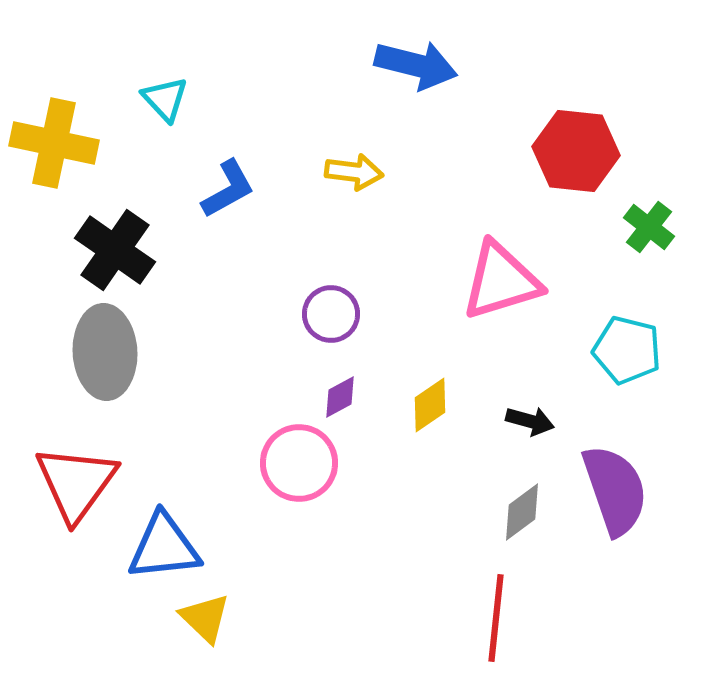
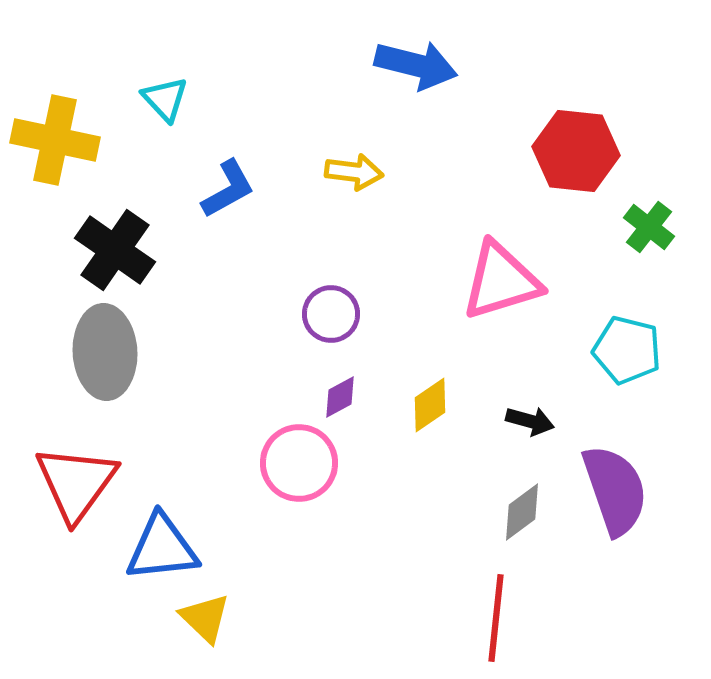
yellow cross: moved 1 px right, 3 px up
blue triangle: moved 2 px left, 1 px down
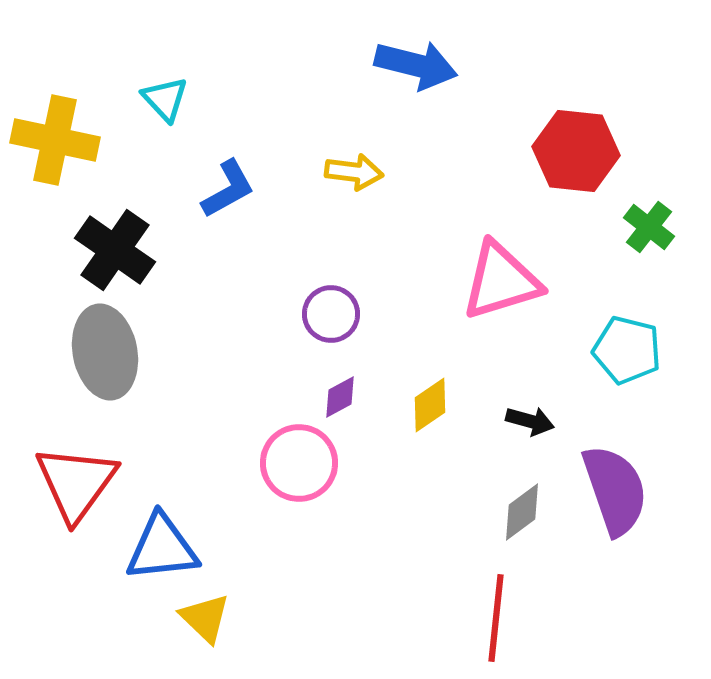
gray ellipse: rotated 8 degrees counterclockwise
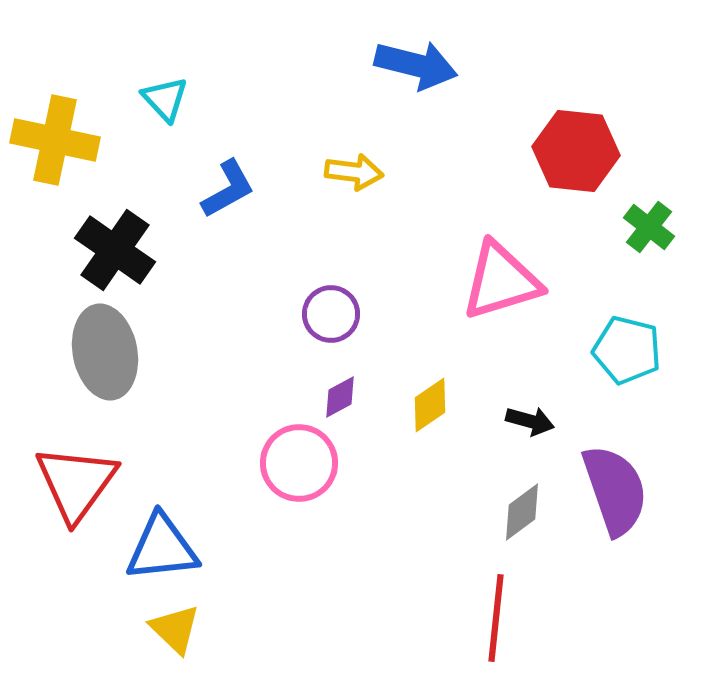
yellow triangle: moved 30 px left, 11 px down
